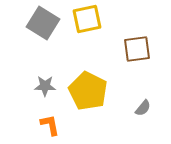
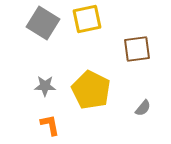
yellow pentagon: moved 3 px right, 1 px up
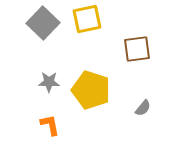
gray square: rotated 12 degrees clockwise
gray star: moved 4 px right, 4 px up
yellow pentagon: rotated 9 degrees counterclockwise
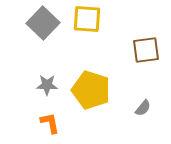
yellow square: rotated 16 degrees clockwise
brown square: moved 9 px right, 1 px down
gray star: moved 2 px left, 3 px down
orange L-shape: moved 2 px up
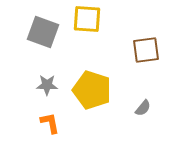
gray square: moved 9 px down; rotated 24 degrees counterclockwise
yellow pentagon: moved 1 px right
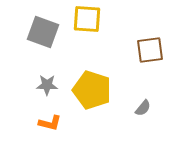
brown square: moved 4 px right
orange L-shape: rotated 115 degrees clockwise
